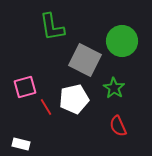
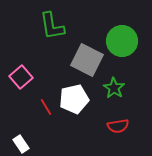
green L-shape: moved 1 px up
gray square: moved 2 px right
pink square: moved 4 px left, 10 px up; rotated 25 degrees counterclockwise
red semicircle: rotated 75 degrees counterclockwise
white rectangle: rotated 42 degrees clockwise
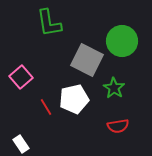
green L-shape: moved 3 px left, 3 px up
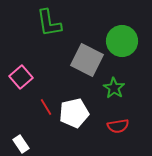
white pentagon: moved 14 px down
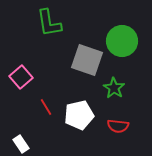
gray square: rotated 8 degrees counterclockwise
white pentagon: moved 5 px right, 2 px down
red semicircle: rotated 15 degrees clockwise
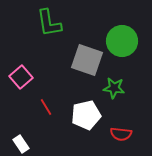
green star: rotated 25 degrees counterclockwise
white pentagon: moved 7 px right
red semicircle: moved 3 px right, 8 px down
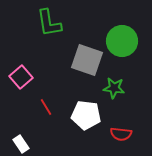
white pentagon: rotated 20 degrees clockwise
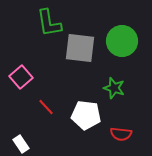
gray square: moved 7 px left, 12 px up; rotated 12 degrees counterclockwise
green star: rotated 10 degrees clockwise
red line: rotated 12 degrees counterclockwise
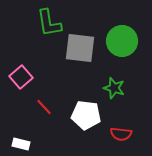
red line: moved 2 px left
white rectangle: rotated 42 degrees counterclockwise
